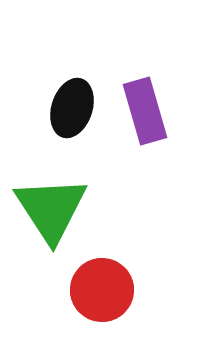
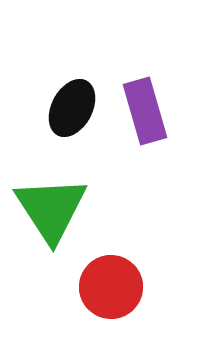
black ellipse: rotated 10 degrees clockwise
red circle: moved 9 px right, 3 px up
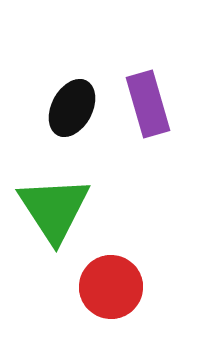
purple rectangle: moved 3 px right, 7 px up
green triangle: moved 3 px right
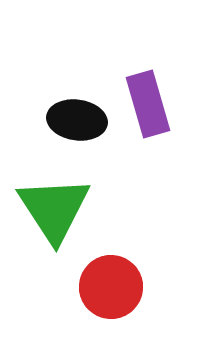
black ellipse: moved 5 px right, 12 px down; rotated 70 degrees clockwise
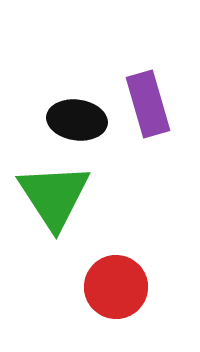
green triangle: moved 13 px up
red circle: moved 5 px right
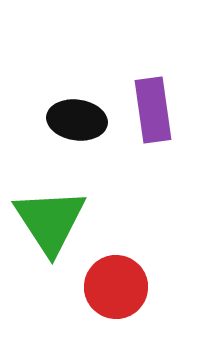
purple rectangle: moved 5 px right, 6 px down; rotated 8 degrees clockwise
green triangle: moved 4 px left, 25 px down
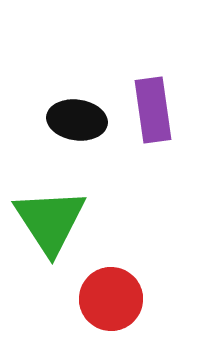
red circle: moved 5 px left, 12 px down
